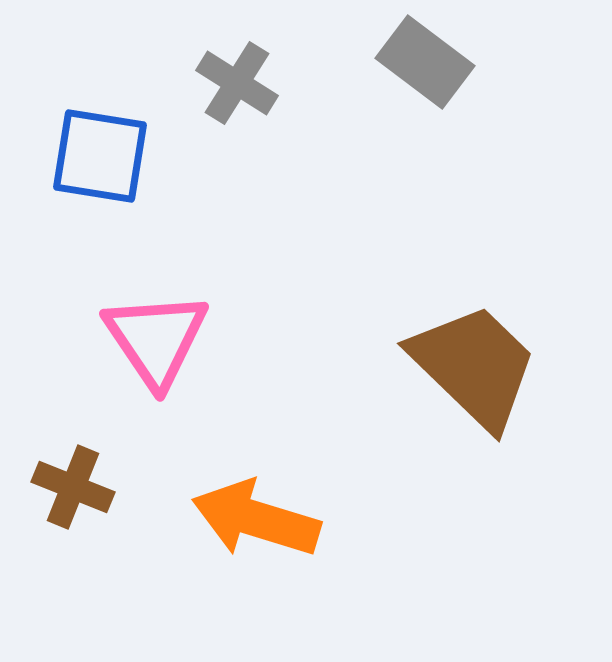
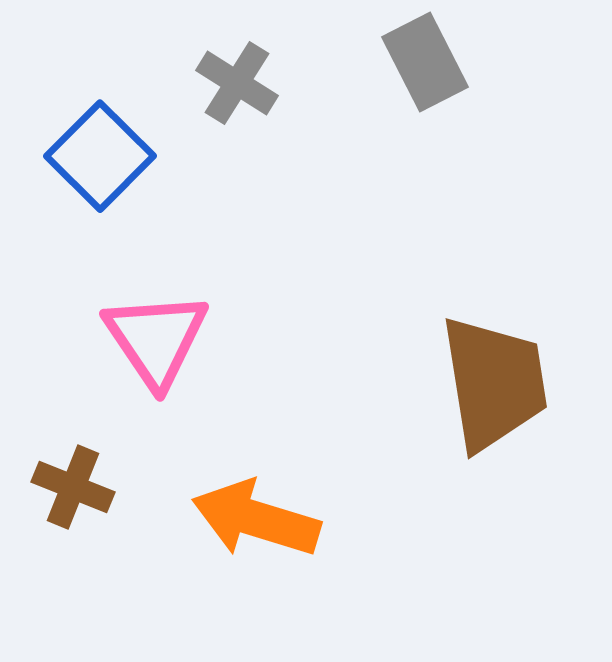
gray rectangle: rotated 26 degrees clockwise
blue square: rotated 36 degrees clockwise
brown trapezoid: moved 20 px right, 17 px down; rotated 37 degrees clockwise
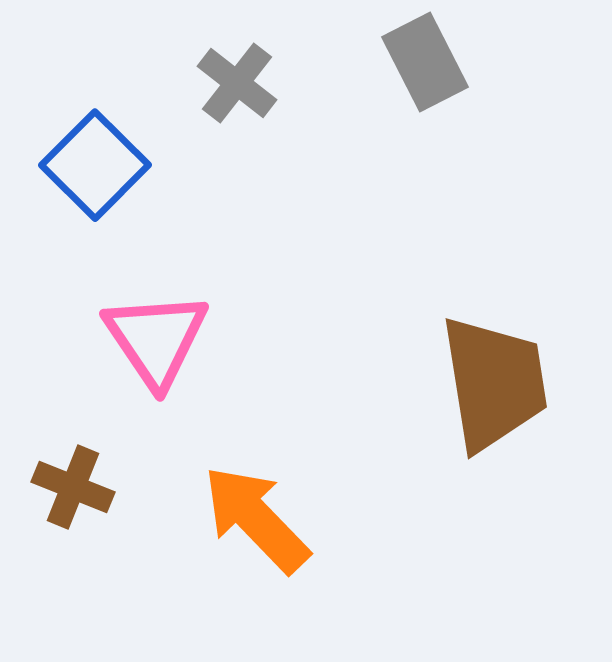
gray cross: rotated 6 degrees clockwise
blue square: moved 5 px left, 9 px down
orange arrow: rotated 29 degrees clockwise
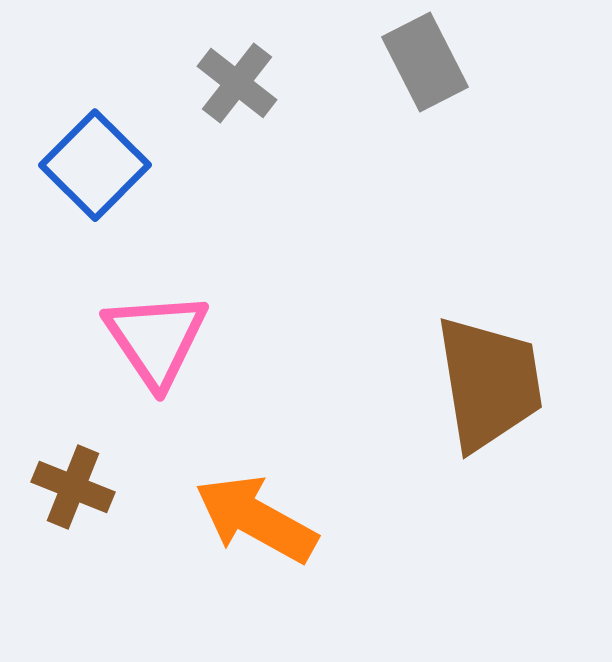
brown trapezoid: moved 5 px left
orange arrow: rotated 17 degrees counterclockwise
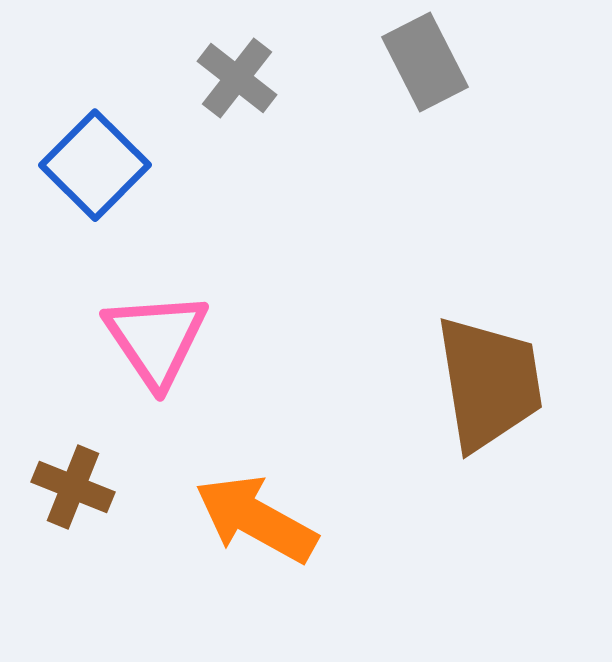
gray cross: moved 5 px up
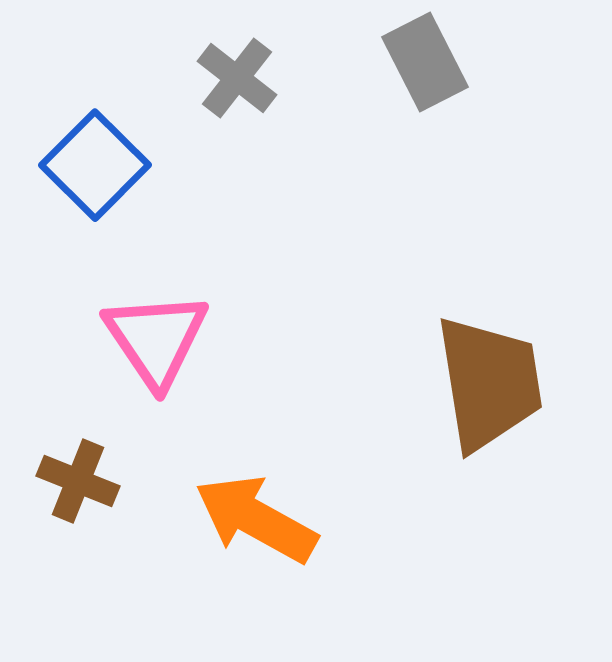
brown cross: moved 5 px right, 6 px up
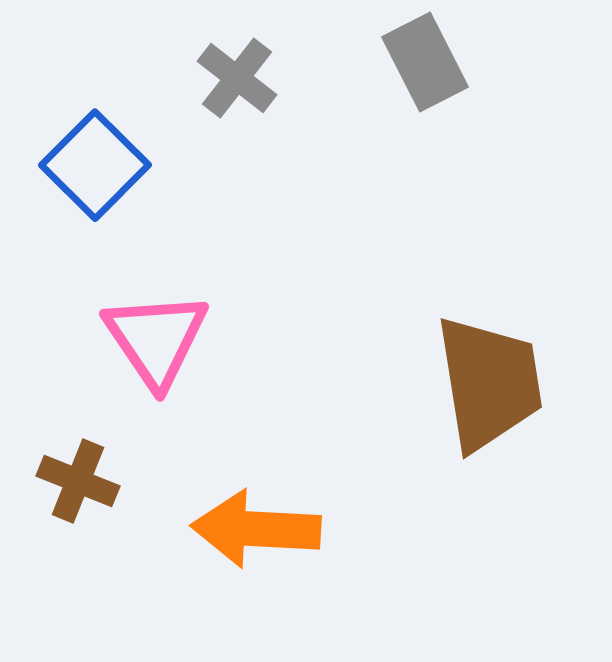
orange arrow: moved 10 px down; rotated 26 degrees counterclockwise
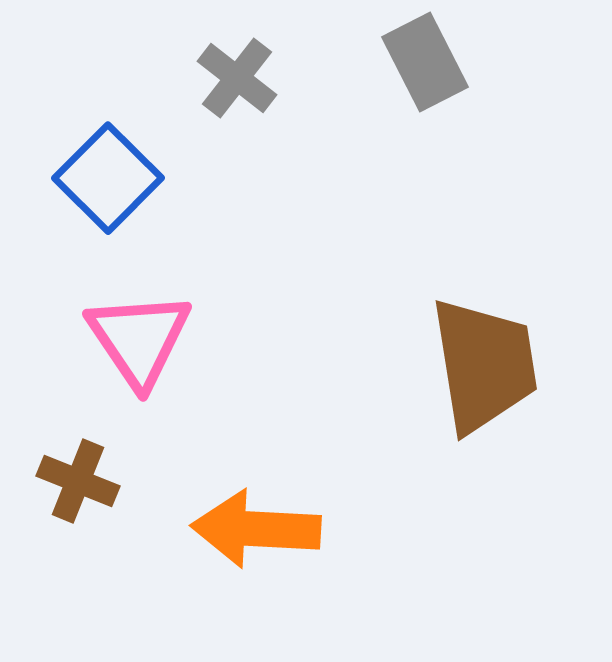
blue square: moved 13 px right, 13 px down
pink triangle: moved 17 px left
brown trapezoid: moved 5 px left, 18 px up
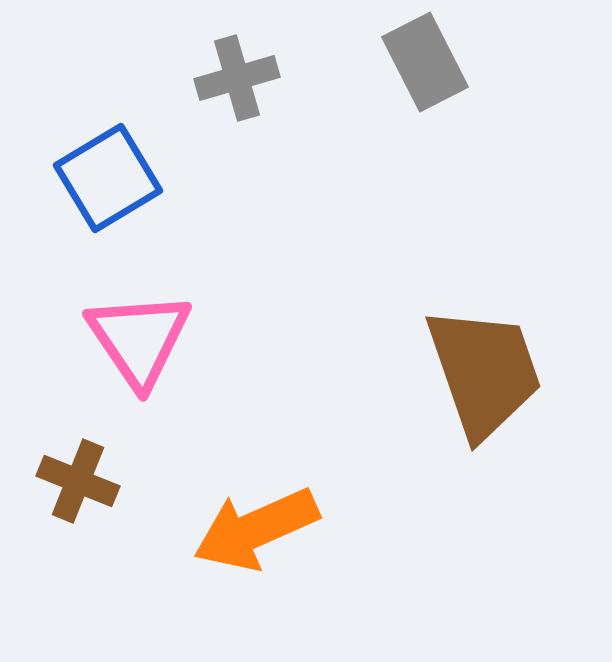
gray cross: rotated 36 degrees clockwise
blue square: rotated 14 degrees clockwise
brown trapezoid: moved 7 px down; rotated 10 degrees counterclockwise
orange arrow: rotated 27 degrees counterclockwise
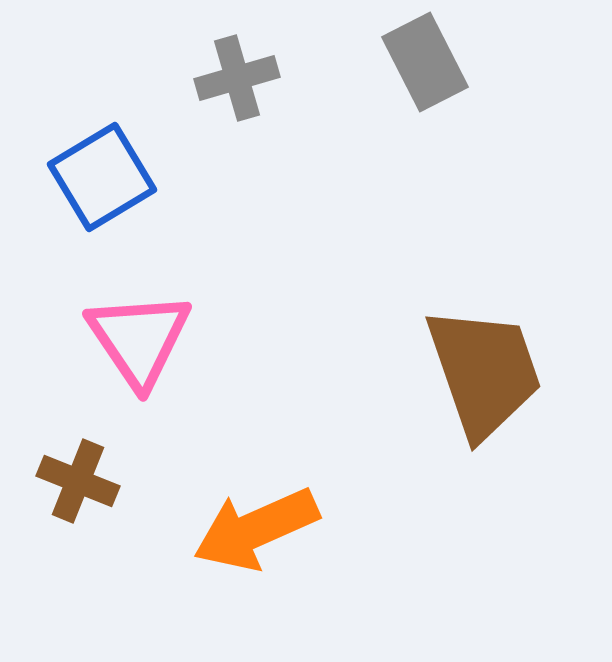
blue square: moved 6 px left, 1 px up
